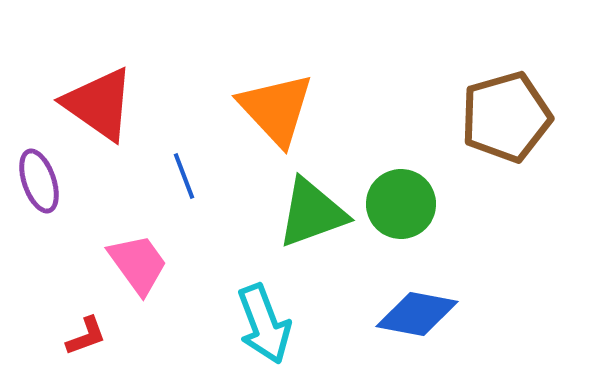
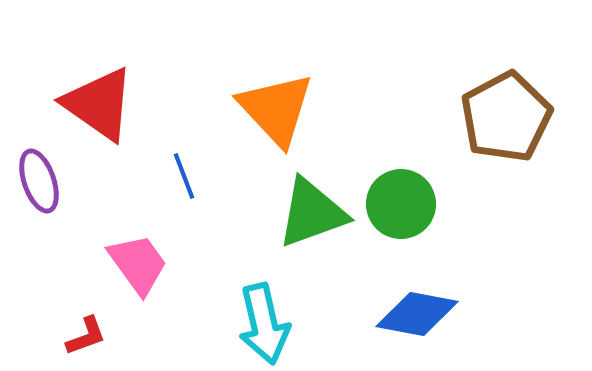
brown pentagon: rotated 12 degrees counterclockwise
cyan arrow: rotated 8 degrees clockwise
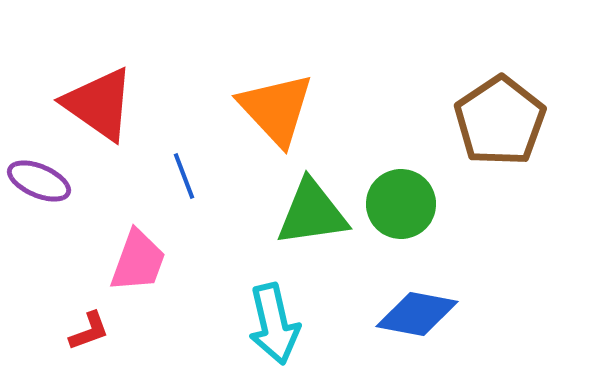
brown pentagon: moved 6 px left, 4 px down; rotated 6 degrees counterclockwise
purple ellipse: rotated 48 degrees counterclockwise
green triangle: rotated 12 degrees clockwise
pink trapezoid: moved 3 px up; rotated 56 degrees clockwise
cyan arrow: moved 10 px right
red L-shape: moved 3 px right, 5 px up
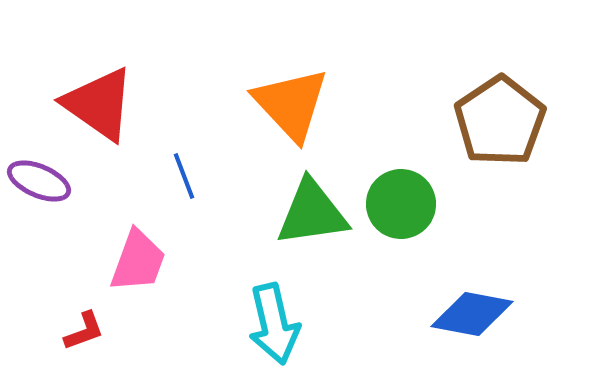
orange triangle: moved 15 px right, 5 px up
blue diamond: moved 55 px right
red L-shape: moved 5 px left
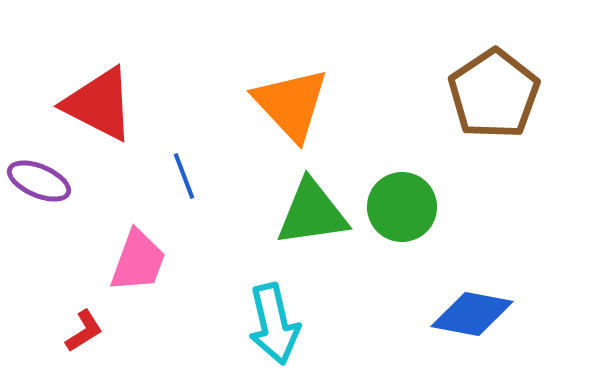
red triangle: rotated 8 degrees counterclockwise
brown pentagon: moved 6 px left, 27 px up
green circle: moved 1 px right, 3 px down
red L-shape: rotated 12 degrees counterclockwise
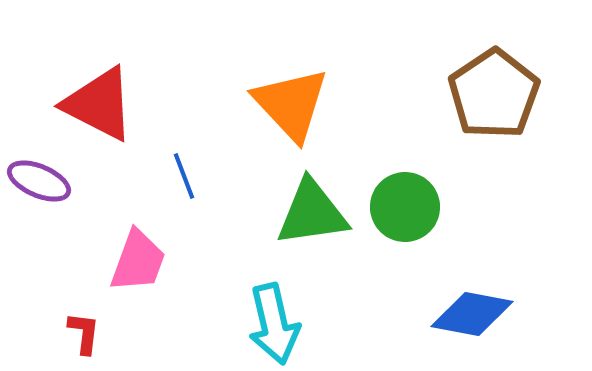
green circle: moved 3 px right
red L-shape: moved 2 px down; rotated 51 degrees counterclockwise
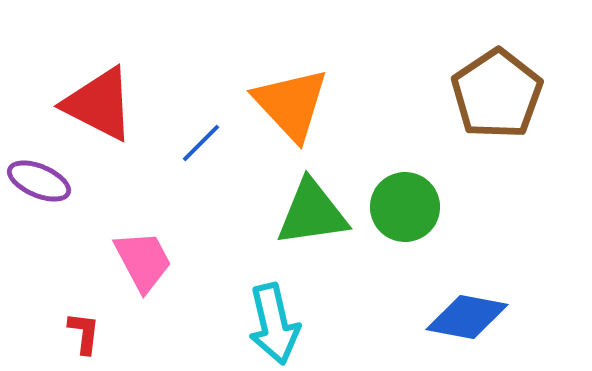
brown pentagon: moved 3 px right
blue line: moved 17 px right, 33 px up; rotated 66 degrees clockwise
pink trapezoid: moved 5 px right; rotated 48 degrees counterclockwise
blue diamond: moved 5 px left, 3 px down
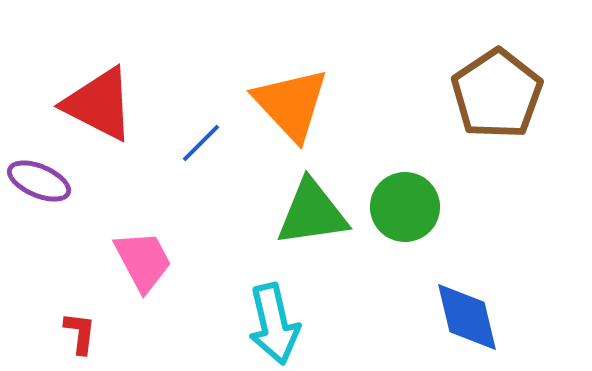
blue diamond: rotated 66 degrees clockwise
red L-shape: moved 4 px left
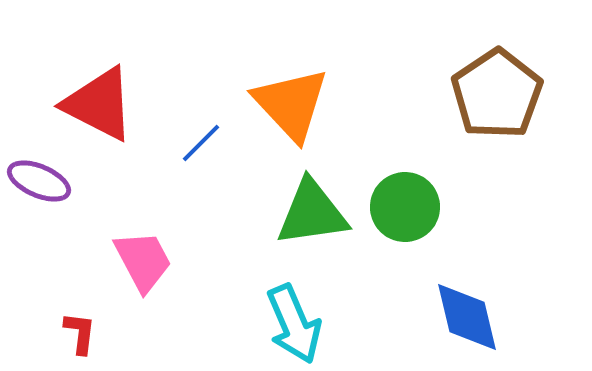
cyan arrow: moved 20 px right; rotated 10 degrees counterclockwise
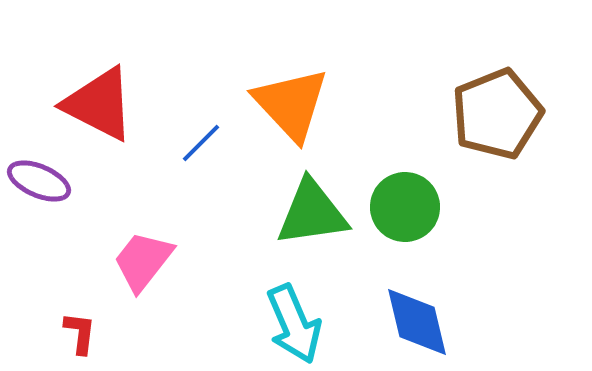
brown pentagon: moved 20 px down; rotated 12 degrees clockwise
pink trapezoid: rotated 114 degrees counterclockwise
blue diamond: moved 50 px left, 5 px down
